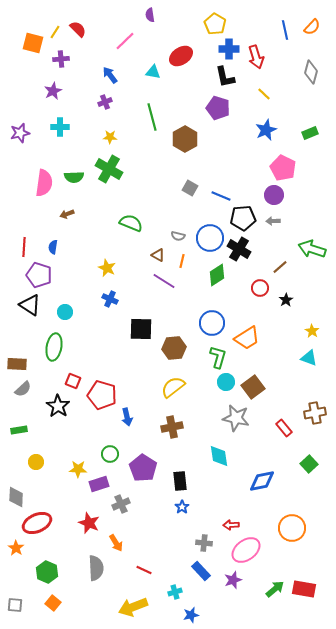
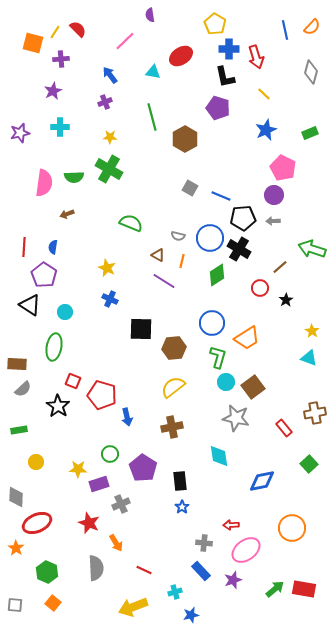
purple pentagon at (39, 275): moved 5 px right; rotated 15 degrees clockwise
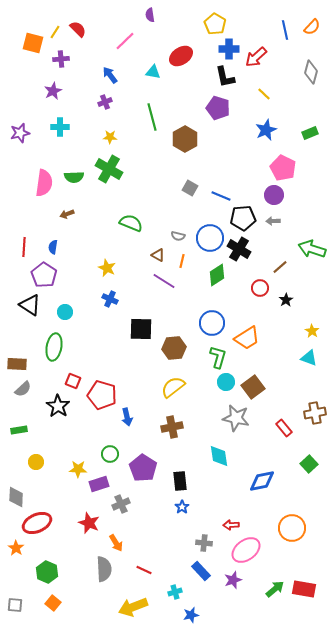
red arrow at (256, 57): rotated 65 degrees clockwise
gray semicircle at (96, 568): moved 8 px right, 1 px down
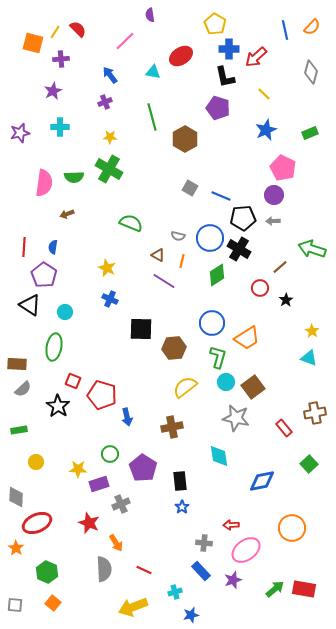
yellow semicircle at (173, 387): moved 12 px right
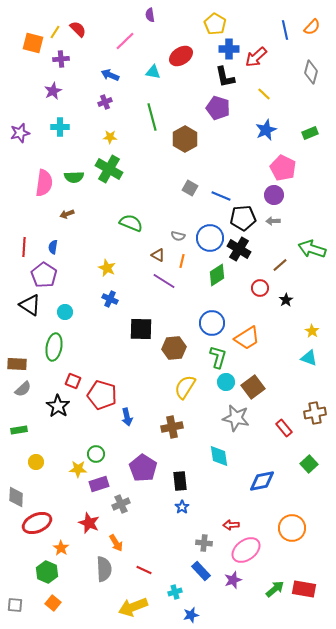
blue arrow at (110, 75): rotated 30 degrees counterclockwise
brown line at (280, 267): moved 2 px up
yellow semicircle at (185, 387): rotated 20 degrees counterclockwise
green circle at (110, 454): moved 14 px left
orange star at (16, 548): moved 45 px right
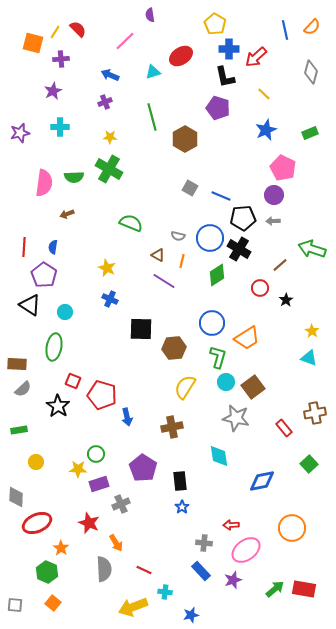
cyan triangle at (153, 72): rotated 28 degrees counterclockwise
cyan cross at (175, 592): moved 10 px left; rotated 24 degrees clockwise
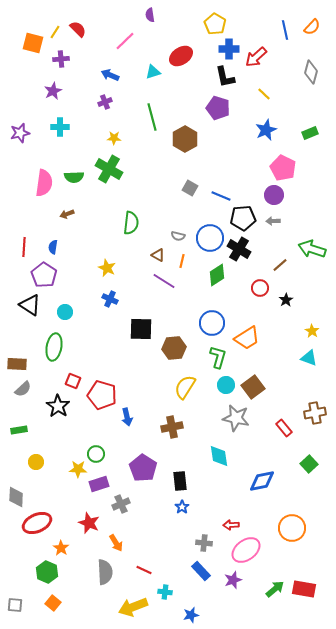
yellow star at (110, 137): moved 4 px right, 1 px down
green semicircle at (131, 223): rotated 75 degrees clockwise
cyan circle at (226, 382): moved 3 px down
gray semicircle at (104, 569): moved 1 px right, 3 px down
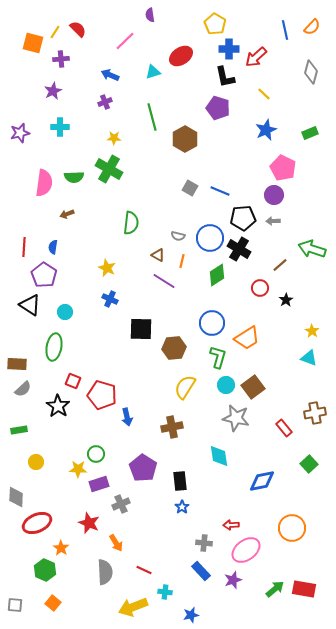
blue line at (221, 196): moved 1 px left, 5 px up
green hexagon at (47, 572): moved 2 px left, 2 px up
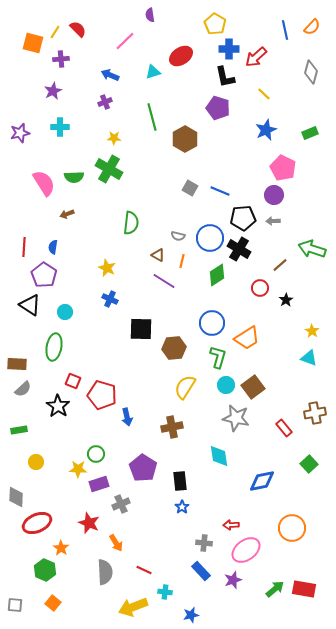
pink semicircle at (44, 183): rotated 40 degrees counterclockwise
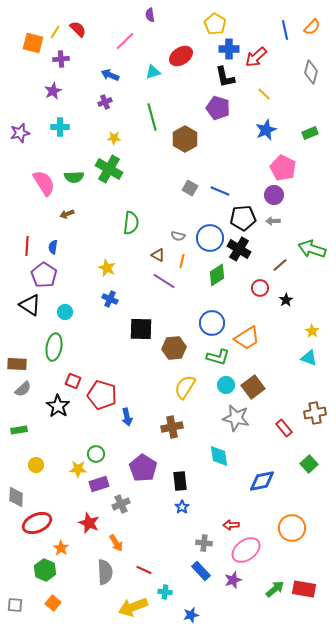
red line at (24, 247): moved 3 px right, 1 px up
green L-shape at (218, 357): rotated 90 degrees clockwise
yellow circle at (36, 462): moved 3 px down
